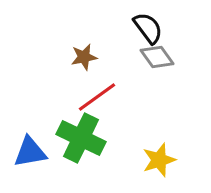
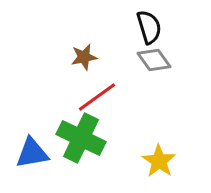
black semicircle: moved 1 px right, 1 px up; rotated 20 degrees clockwise
gray diamond: moved 3 px left, 3 px down
blue triangle: moved 2 px right, 1 px down
yellow star: moved 1 px down; rotated 20 degrees counterclockwise
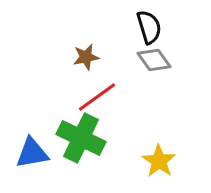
brown star: moved 2 px right
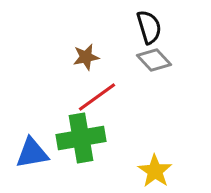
gray diamond: rotated 8 degrees counterclockwise
green cross: rotated 36 degrees counterclockwise
yellow star: moved 4 px left, 10 px down
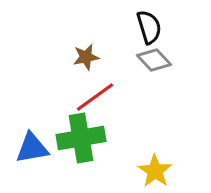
red line: moved 2 px left
blue triangle: moved 5 px up
